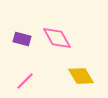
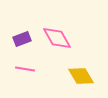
purple rectangle: rotated 36 degrees counterclockwise
pink line: moved 12 px up; rotated 54 degrees clockwise
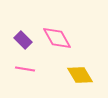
purple rectangle: moved 1 px right, 1 px down; rotated 66 degrees clockwise
yellow diamond: moved 1 px left, 1 px up
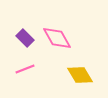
purple rectangle: moved 2 px right, 2 px up
pink line: rotated 30 degrees counterclockwise
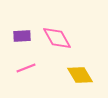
purple rectangle: moved 3 px left, 2 px up; rotated 48 degrees counterclockwise
pink line: moved 1 px right, 1 px up
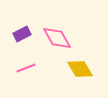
purple rectangle: moved 2 px up; rotated 24 degrees counterclockwise
yellow diamond: moved 6 px up
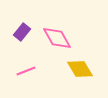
purple rectangle: moved 2 px up; rotated 24 degrees counterclockwise
pink line: moved 3 px down
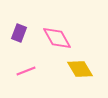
purple rectangle: moved 3 px left, 1 px down; rotated 18 degrees counterclockwise
